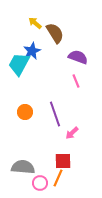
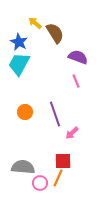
blue star: moved 13 px left, 9 px up; rotated 18 degrees counterclockwise
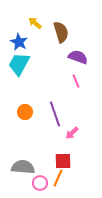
brown semicircle: moved 6 px right, 1 px up; rotated 15 degrees clockwise
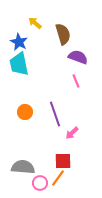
brown semicircle: moved 2 px right, 2 px down
cyan trapezoid: rotated 40 degrees counterclockwise
orange line: rotated 12 degrees clockwise
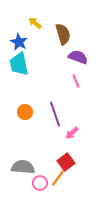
red square: moved 3 px right, 1 px down; rotated 36 degrees counterclockwise
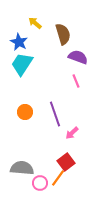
cyan trapezoid: moved 3 px right; rotated 45 degrees clockwise
gray semicircle: moved 1 px left, 1 px down
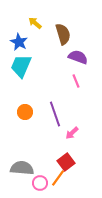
cyan trapezoid: moved 1 px left, 2 px down; rotated 10 degrees counterclockwise
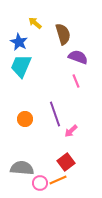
orange circle: moved 7 px down
pink arrow: moved 1 px left, 2 px up
orange line: moved 2 px down; rotated 30 degrees clockwise
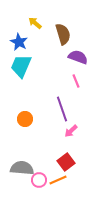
purple line: moved 7 px right, 5 px up
pink circle: moved 1 px left, 3 px up
